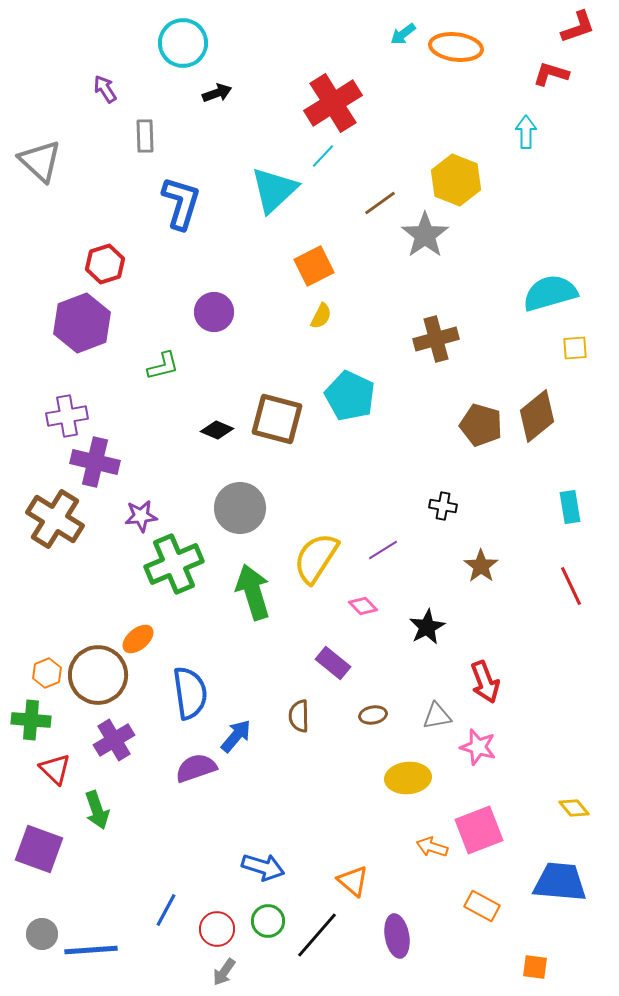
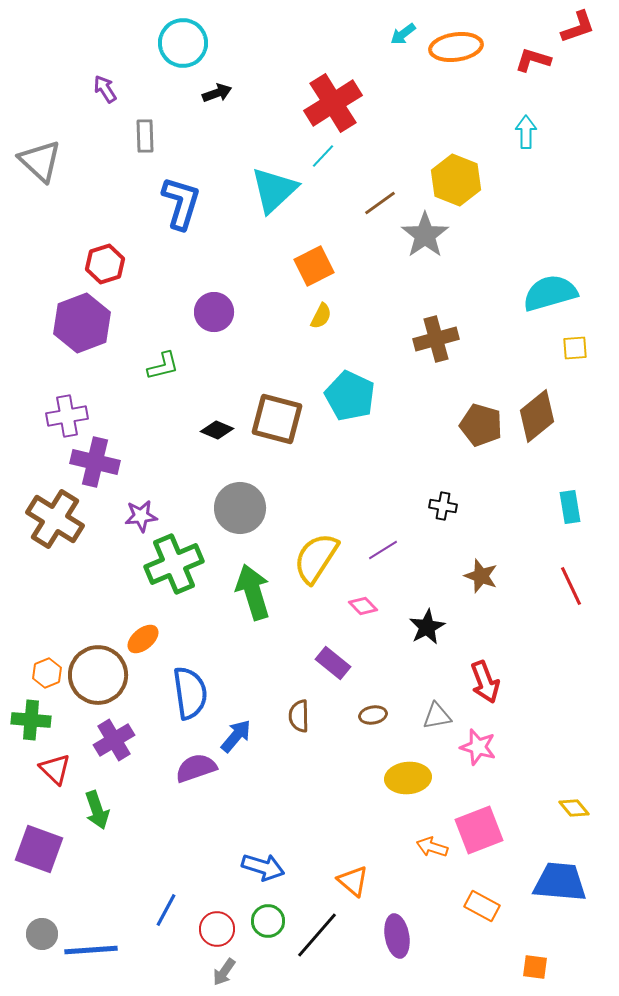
orange ellipse at (456, 47): rotated 15 degrees counterclockwise
red L-shape at (551, 74): moved 18 px left, 14 px up
brown star at (481, 566): moved 10 px down; rotated 16 degrees counterclockwise
orange ellipse at (138, 639): moved 5 px right
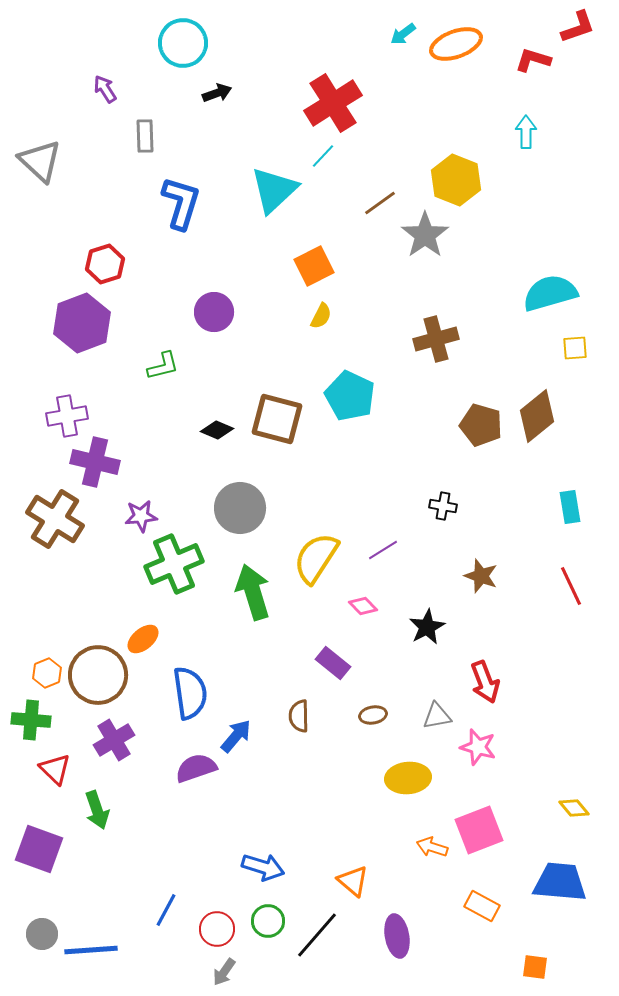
orange ellipse at (456, 47): moved 3 px up; rotated 12 degrees counterclockwise
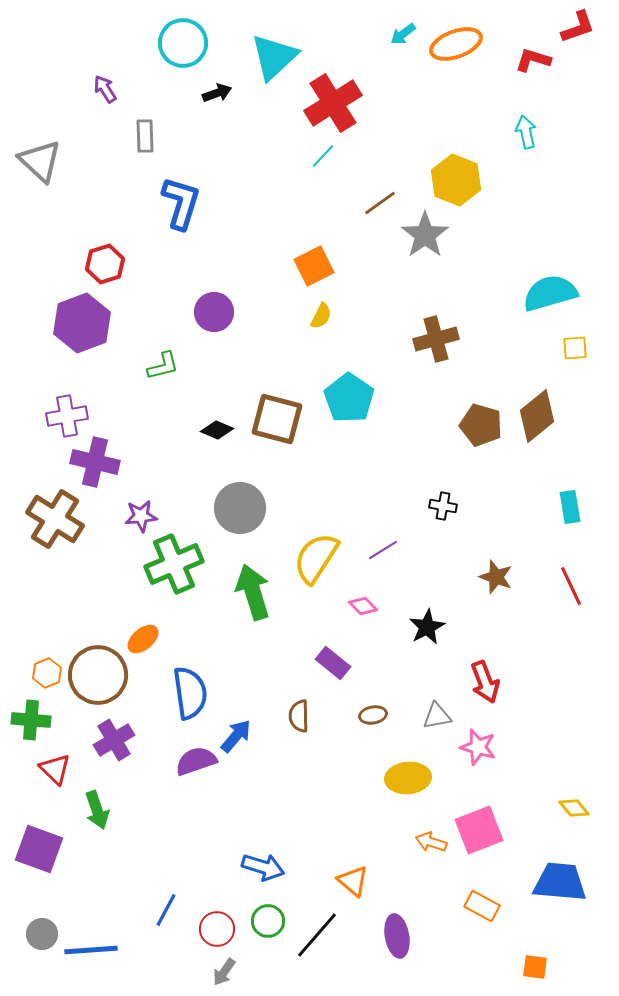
cyan arrow at (526, 132): rotated 12 degrees counterclockwise
cyan triangle at (274, 190): moved 133 px up
cyan pentagon at (350, 396): moved 1 px left, 2 px down; rotated 9 degrees clockwise
brown star at (481, 576): moved 15 px right, 1 px down
purple semicircle at (196, 768): moved 7 px up
orange arrow at (432, 847): moved 1 px left, 5 px up
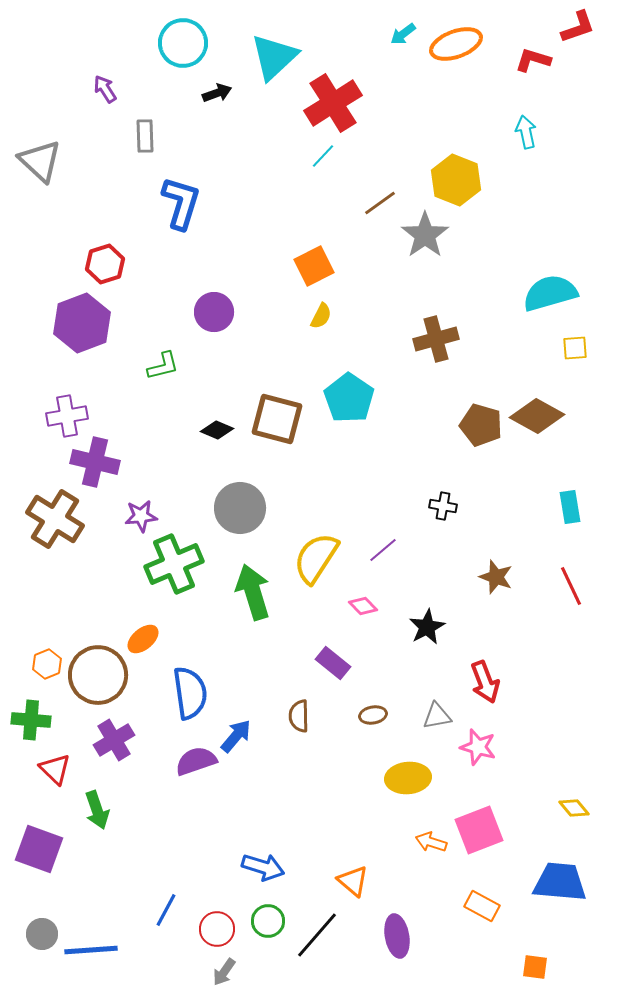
brown diamond at (537, 416): rotated 68 degrees clockwise
purple line at (383, 550): rotated 8 degrees counterclockwise
orange hexagon at (47, 673): moved 9 px up
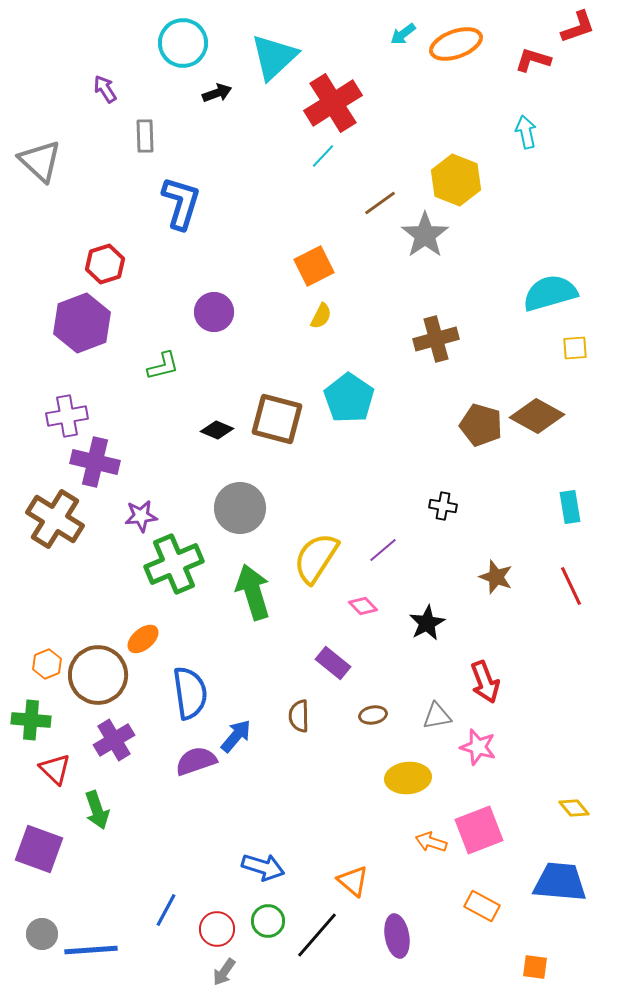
black star at (427, 627): moved 4 px up
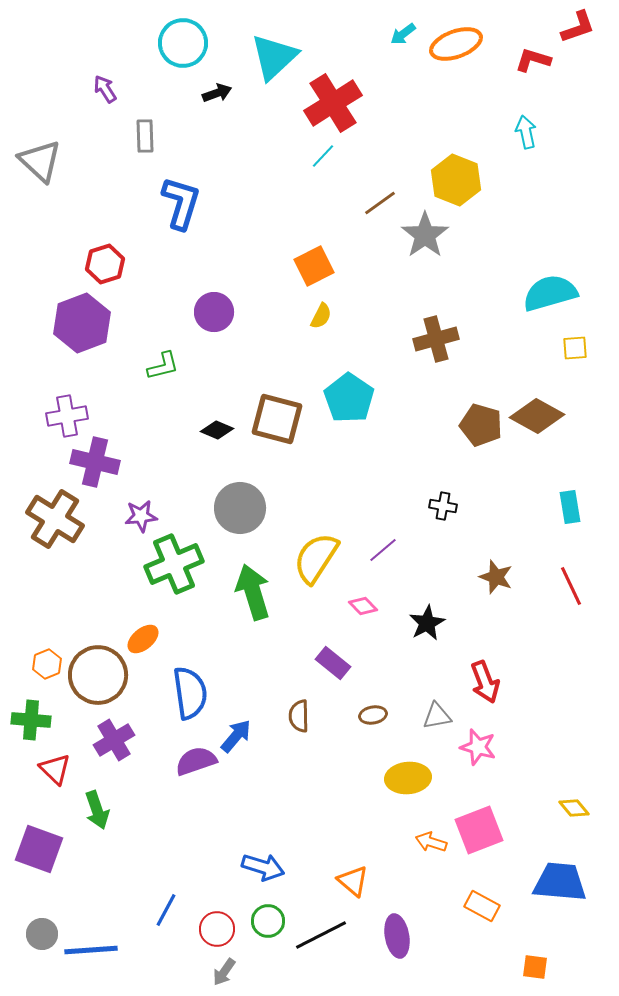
black line at (317, 935): moved 4 px right; rotated 22 degrees clockwise
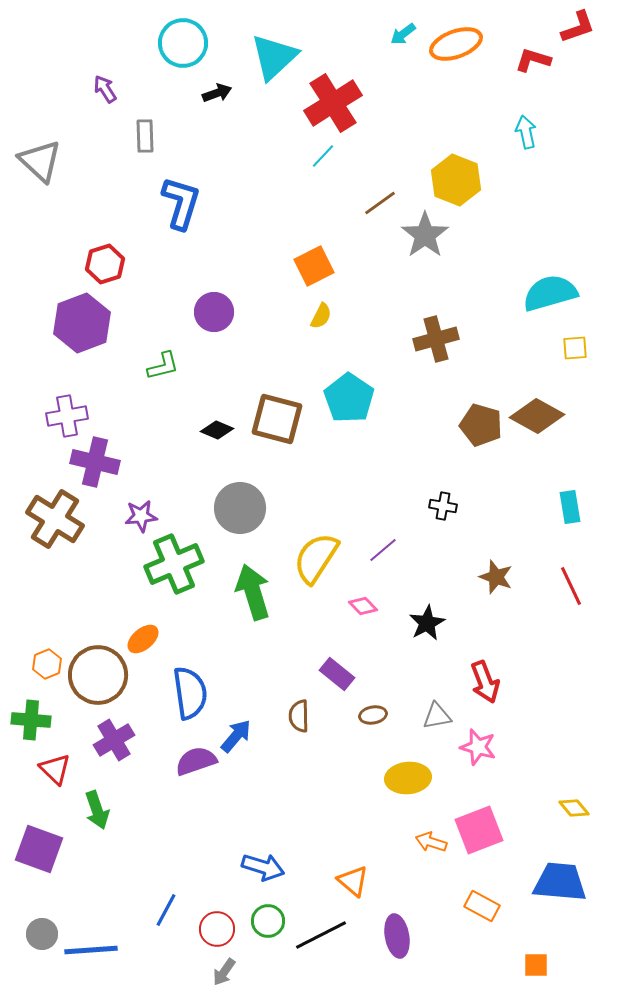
purple rectangle at (333, 663): moved 4 px right, 11 px down
orange square at (535, 967): moved 1 px right, 2 px up; rotated 8 degrees counterclockwise
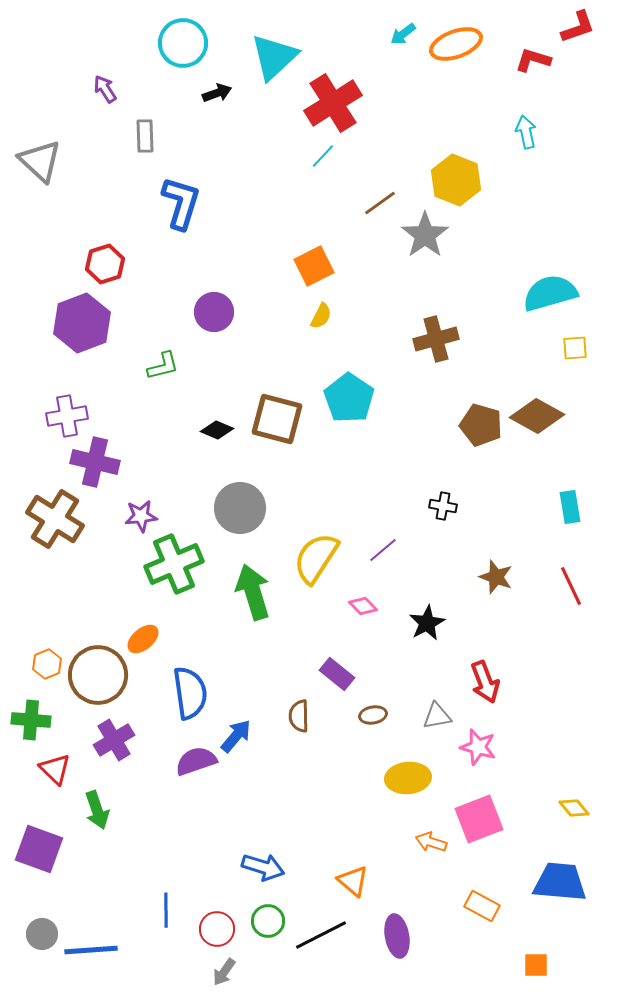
pink square at (479, 830): moved 11 px up
blue line at (166, 910): rotated 28 degrees counterclockwise
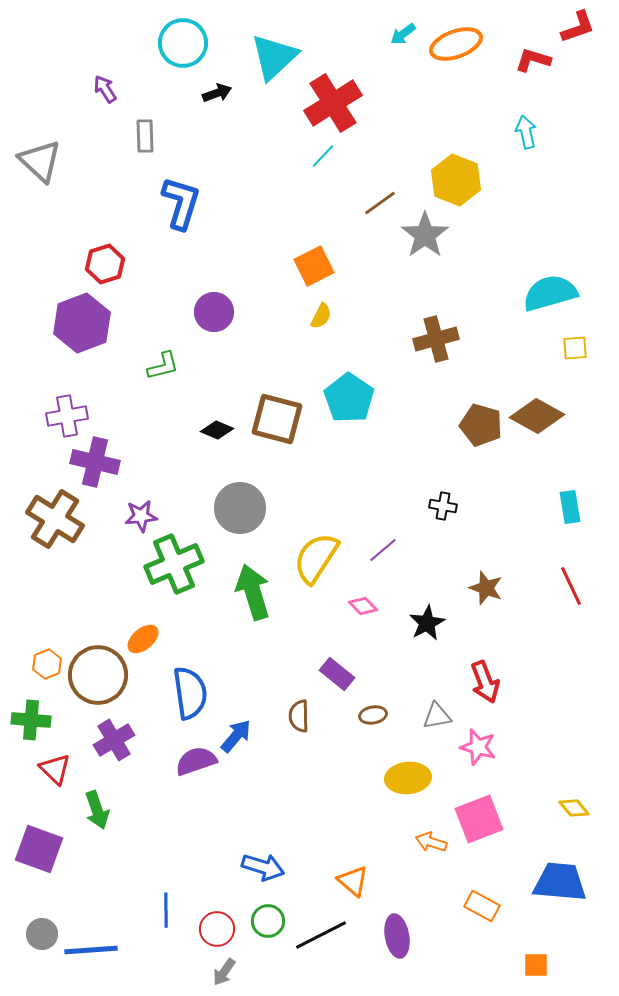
brown star at (496, 577): moved 10 px left, 11 px down
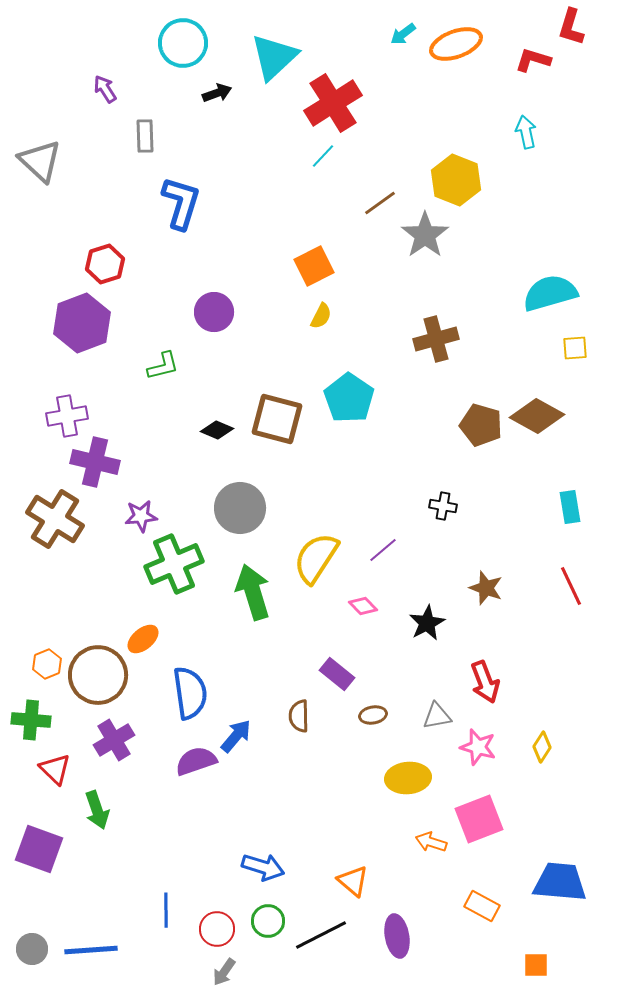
red L-shape at (578, 27): moved 7 px left; rotated 126 degrees clockwise
yellow diamond at (574, 808): moved 32 px left, 61 px up; rotated 72 degrees clockwise
gray circle at (42, 934): moved 10 px left, 15 px down
